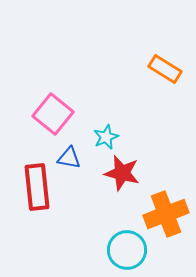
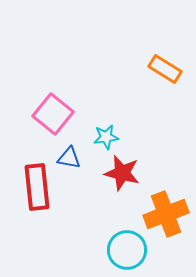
cyan star: rotated 15 degrees clockwise
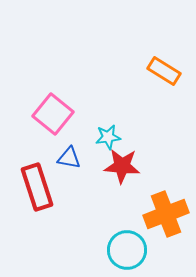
orange rectangle: moved 1 px left, 2 px down
cyan star: moved 2 px right
red star: moved 7 px up; rotated 9 degrees counterclockwise
red rectangle: rotated 12 degrees counterclockwise
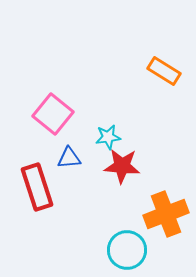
blue triangle: rotated 15 degrees counterclockwise
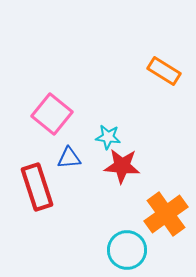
pink square: moved 1 px left
cyan star: rotated 15 degrees clockwise
orange cross: rotated 15 degrees counterclockwise
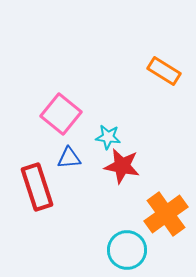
pink square: moved 9 px right
red star: rotated 6 degrees clockwise
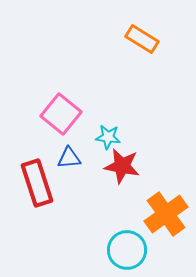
orange rectangle: moved 22 px left, 32 px up
red rectangle: moved 4 px up
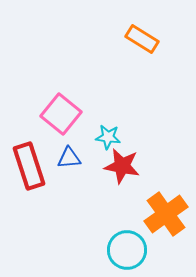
red rectangle: moved 8 px left, 17 px up
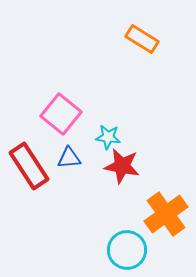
red rectangle: rotated 15 degrees counterclockwise
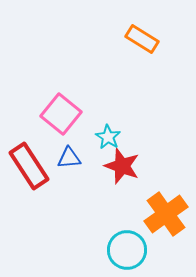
cyan star: rotated 25 degrees clockwise
red star: rotated 9 degrees clockwise
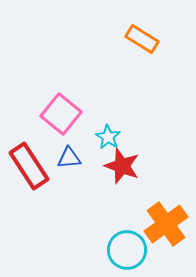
orange cross: moved 10 px down
